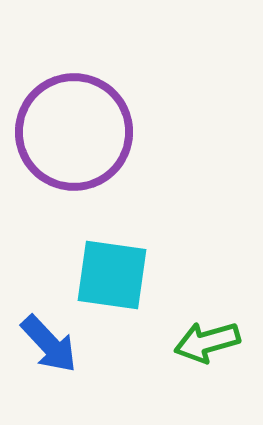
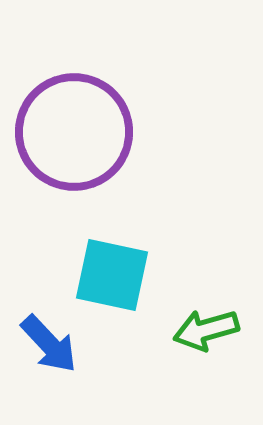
cyan square: rotated 4 degrees clockwise
green arrow: moved 1 px left, 12 px up
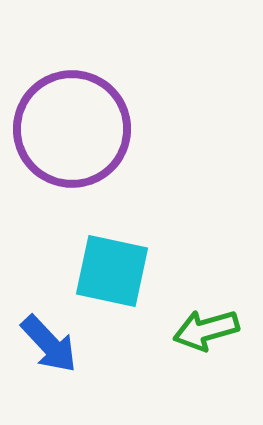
purple circle: moved 2 px left, 3 px up
cyan square: moved 4 px up
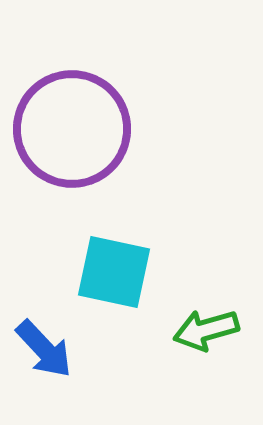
cyan square: moved 2 px right, 1 px down
blue arrow: moved 5 px left, 5 px down
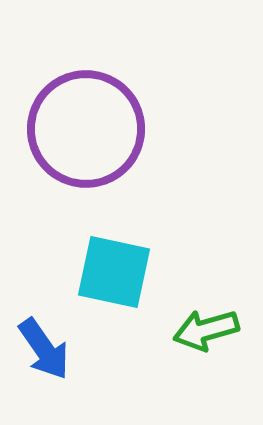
purple circle: moved 14 px right
blue arrow: rotated 8 degrees clockwise
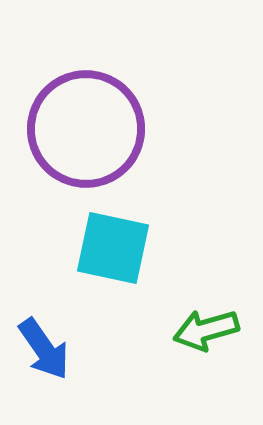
cyan square: moved 1 px left, 24 px up
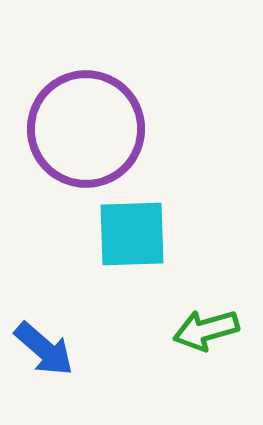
cyan square: moved 19 px right, 14 px up; rotated 14 degrees counterclockwise
blue arrow: rotated 14 degrees counterclockwise
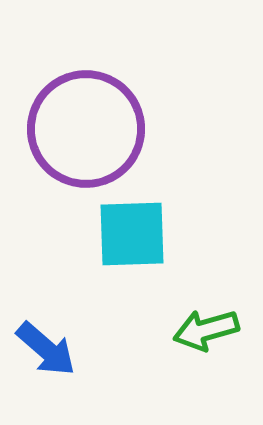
blue arrow: moved 2 px right
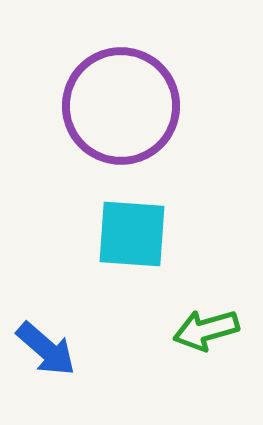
purple circle: moved 35 px right, 23 px up
cyan square: rotated 6 degrees clockwise
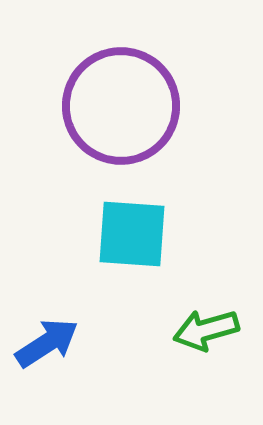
blue arrow: moved 1 px right, 6 px up; rotated 74 degrees counterclockwise
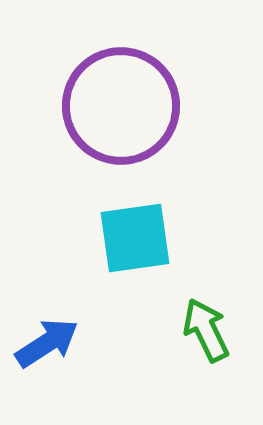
cyan square: moved 3 px right, 4 px down; rotated 12 degrees counterclockwise
green arrow: rotated 80 degrees clockwise
